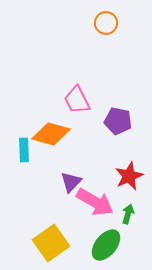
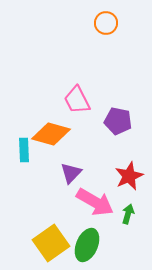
purple triangle: moved 9 px up
green ellipse: moved 19 px left; rotated 16 degrees counterclockwise
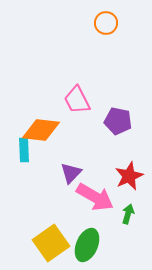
orange diamond: moved 10 px left, 4 px up; rotated 9 degrees counterclockwise
pink arrow: moved 5 px up
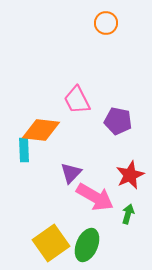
red star: moved 1 px right, 1 px up
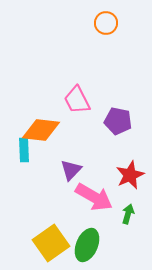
purple triangle: moved 3 px up
pink arrow: moved 1 px left
